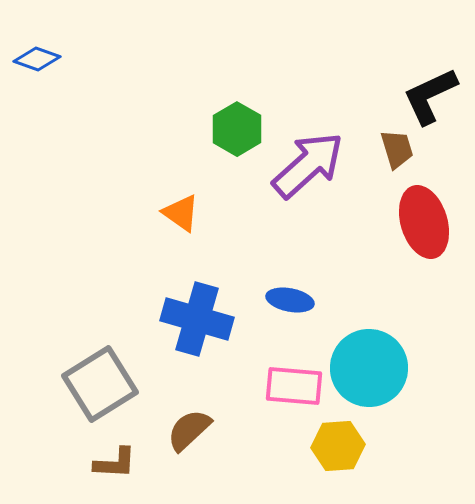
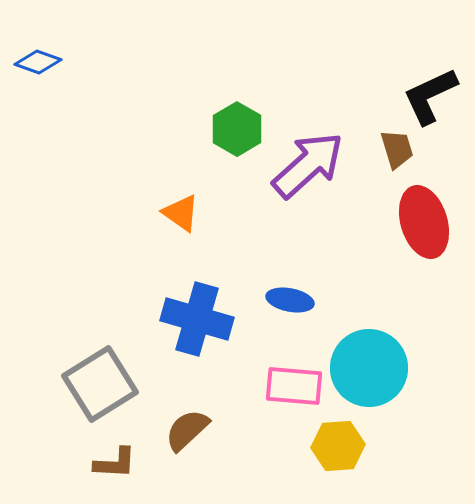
blue diamond: moved 1 px right, 3 px down
brown semicircle: moved 2 px left
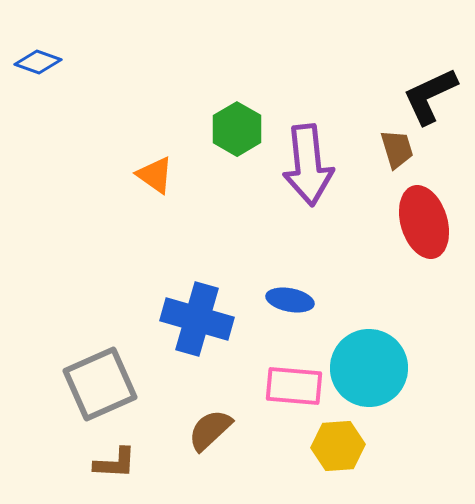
purple arrow: rotated 126 degrees clockwise
orange triangle: moved 26 px left, 38 px up
gray square: rotated 8 degrees clockwise
brown semicircle: moved 23 px right
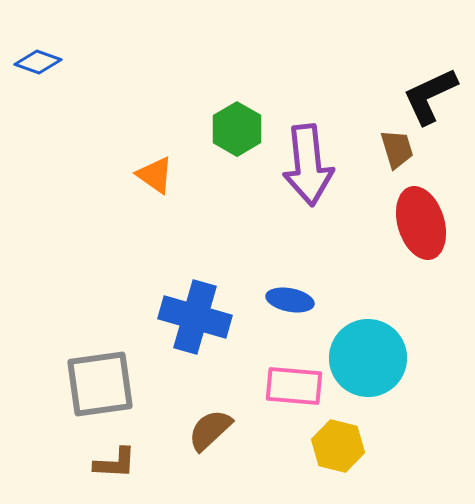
red ellipse: moved 3 px left, 1 px down
blue cross: moved 2 px left, 2 px up
cyan circle: moved 1 px left, 10 px up
gray square: rotated 16 degrees clockwise
yellow hexagon: rotated 18 degrees clockwise
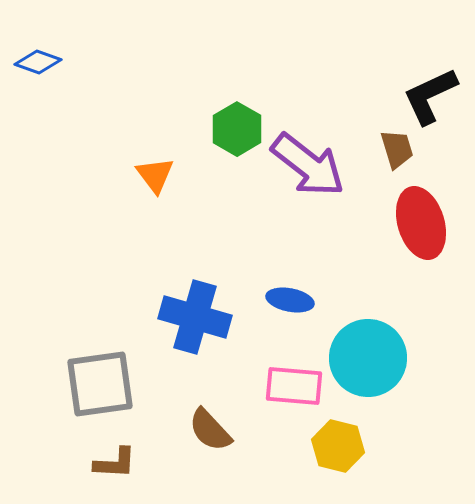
purple arrow: rotated 46 degrees counterclockwise
orange triangle: rotated 18 degrees clockwise
brown semicircle: rotated 90 degrees counterclockwise
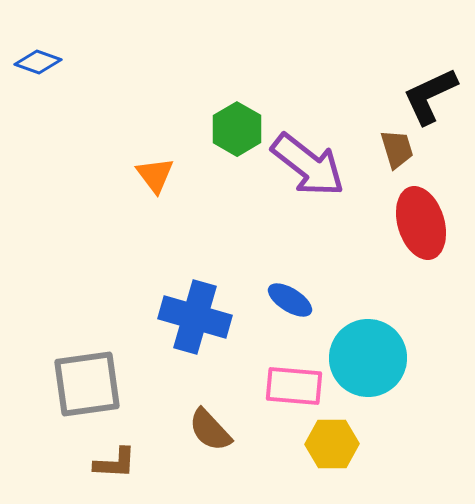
blue ellipse: rotated 21 degrees clockwise
gray square: moved 13 px left
yellow hexagon: moved 6 px left, 2 px up; rotated 15 degrees counterclockwise
